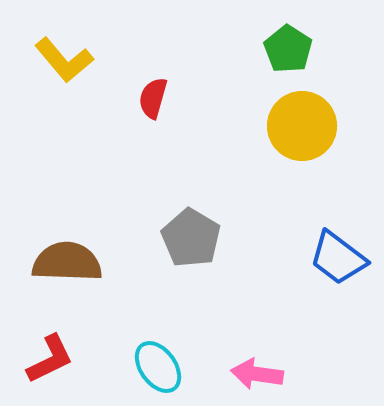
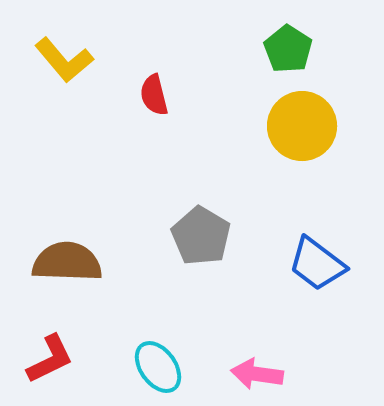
red semicircle: moved 1 px right, 3 px up; rotated 30 degrees counterclockwise
gray pentagon: moved 10 px right, 2 px up
blue trapezoid: moved 21 px left, 6 px down
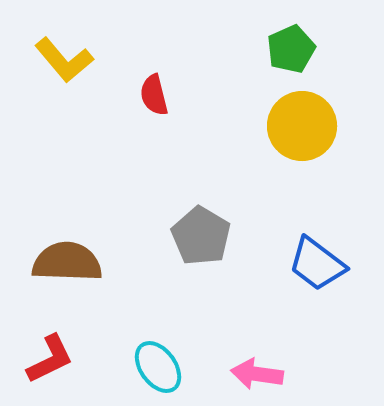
green pentagon: moved 3 px right; rotated 15 degrees clockwise
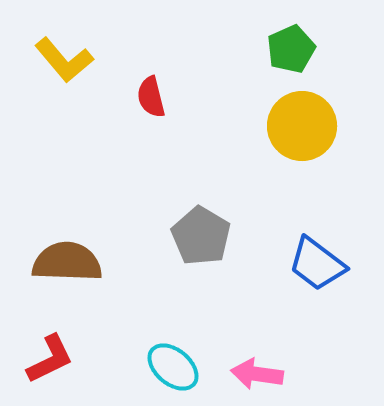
red semicircle: moved 3 px left, 2 px down
cyan ellipse: moved 15 px right; rotated 14 degrees counterclockwise
